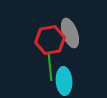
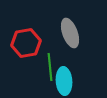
red hexagon: moved 24 px left, 3 px down
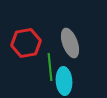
gray ellipse: moved 10 px down
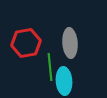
gray ellipse: rotated 16 degrees clockwise
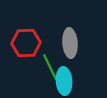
red hexagon: rotated 8 degrees clockwise
green line: rotated 20 degrees counterclockwise
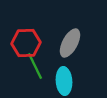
gray ellipse: rotated 32 degrees clockwise
green line: moved 15 px left, 1 px up
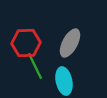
cyan ellipse: rotated 8 degrees counterclockwise
